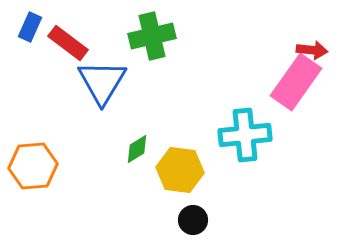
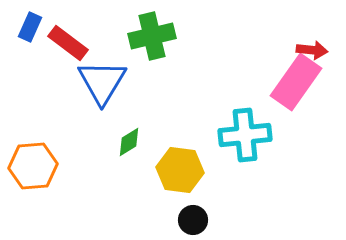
green diamond: moved 8 px left, 7 px up
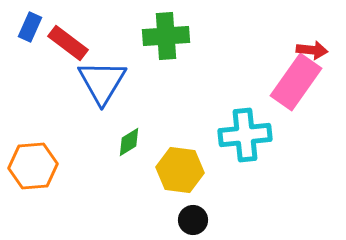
green cross: moved 14 px right; rotated 9 degrees clockwise
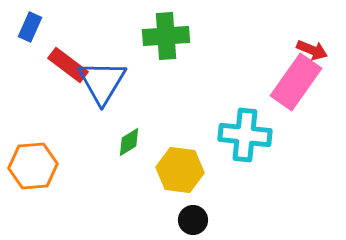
red rectangle: moved 22 px down
red arrow: rotated 16 degrees clockwise
cyan cross: rotated 12 degrees clockwise
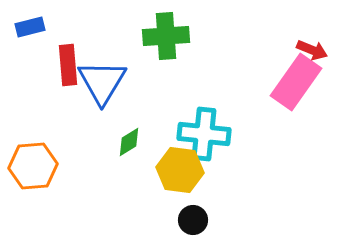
blue rectangle: rotated 52 degrees clockwise
red rectangle: rotated 48 degrees clockwise
cyan cross: moved 41 px left, 1 px up
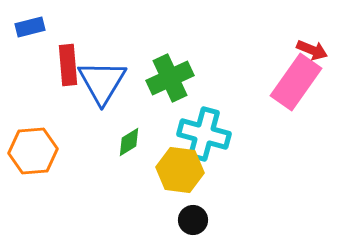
green cross: moved 4 px right, 42 px down; rotated 21 degrees counterclockwise
cyan cross: rotated 9 degrees clockwise
orange hexagon: moved 15 px up
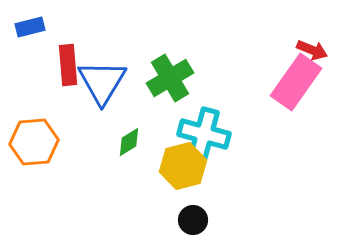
green cross: rotated 6 degrees counterclockwise
orange hexagon: moved 1 px right, 9 px up
yellow hexagon: moved 3 px right, 4 px up; rotated 21 degrees counterclockwise
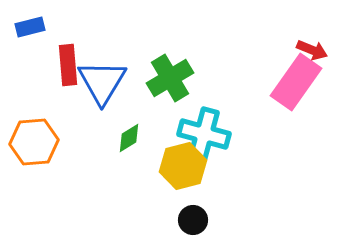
green diamond: moved 4 px up
